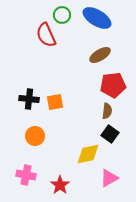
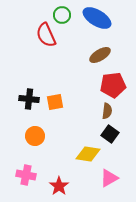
yellow diamond: rotated 20 degrees clockwise
red star: moved 1 px left, 1 px down
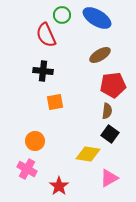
black cross: moved 14 px right, 28 px up
orange circle: moved 5 px down
pink cross: moved 1 px right, 6 px up; rotated 18 degrees clockwise
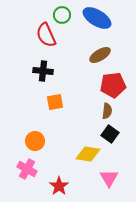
pink triangle: rotated 30 degrees counterclockwise
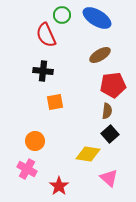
black square: rotated 12 degrees clockwise
pink triangle: rotated 18 degrees counterclockwise
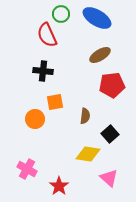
green circle: moved 1 px left, 1 px up
red semicircle: moved 1 px right
red pentagon: moved 1 px left
brown semicircle: moved 22 px left, 5 px down
orange circle: moved 22 px up
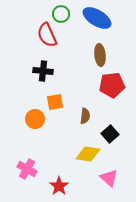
brown ellipse: rotated 65 degrees counterclockwise
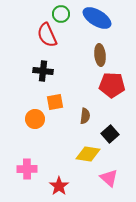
red pentagon: rotated 10 degrees clockwise
pink cross: rotated 30 degrees counterclockwise
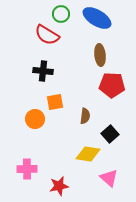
red semicircle: rotated 35 degrees counterclockwise
red star: rotated 24 degrees clockwise
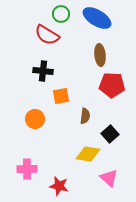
orange square: moved 6 px right, 6 px up
red star: rotated 24 degrees clockwise
